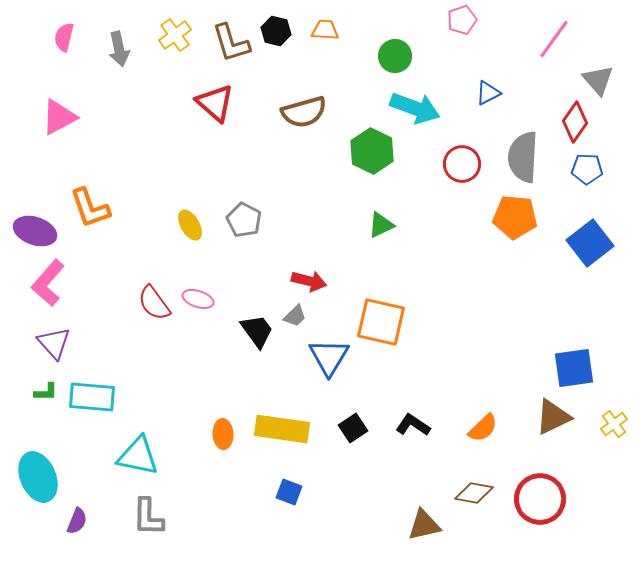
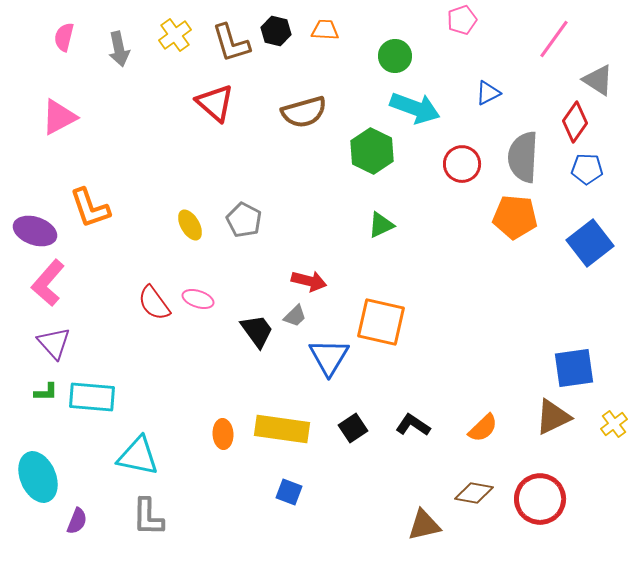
gray triangle at (598, 80): rotated 16 degrees counterclockwise
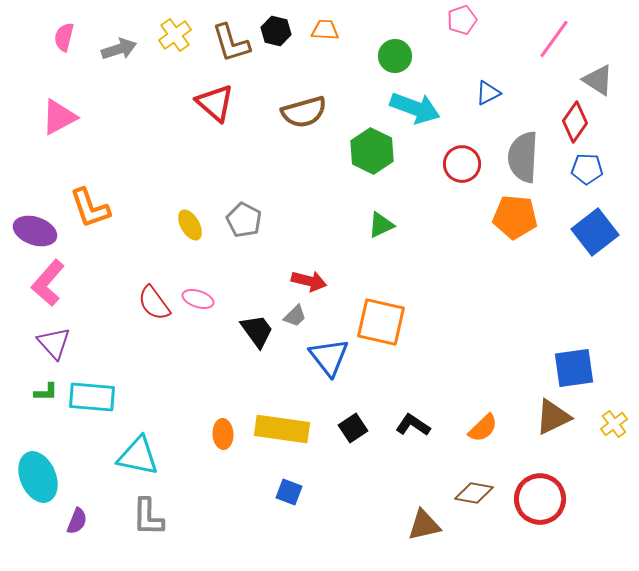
gray arrow at (119, 49): rotated 96 degrees counterclockwise
blue square at (590, 243): moved 5 px right, 11 px up
blue triangle at (329, 357): rotated 9 degrees counterclockwise
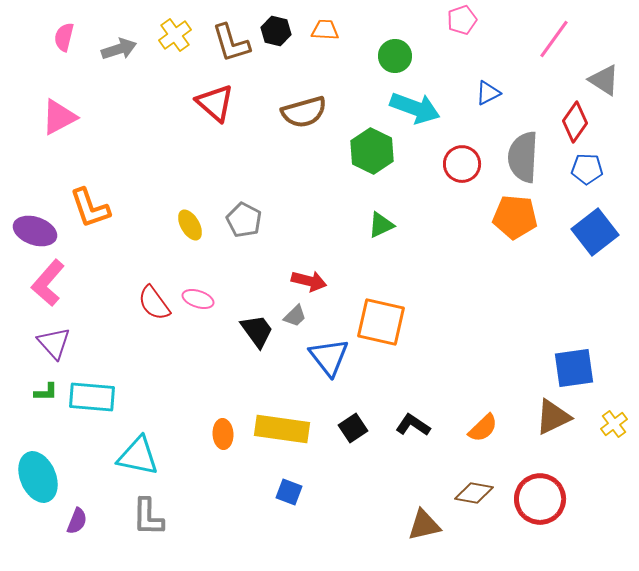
gray triangle at (598, 80): moved 6 px right
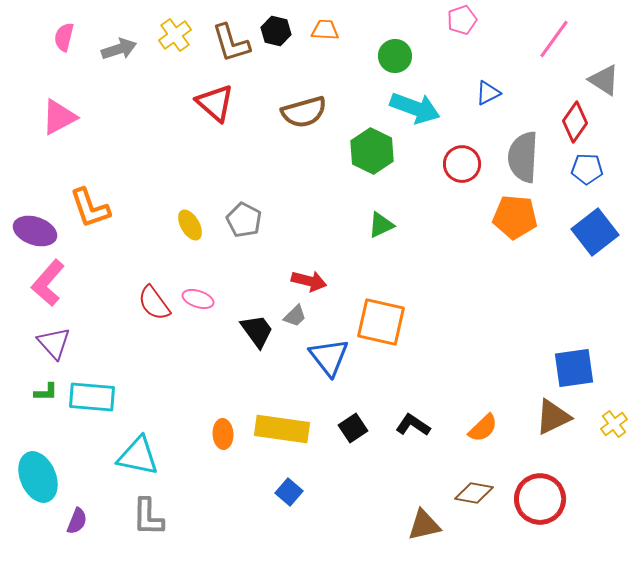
blue square at (289, 492): rotated 20 degrees clockwise
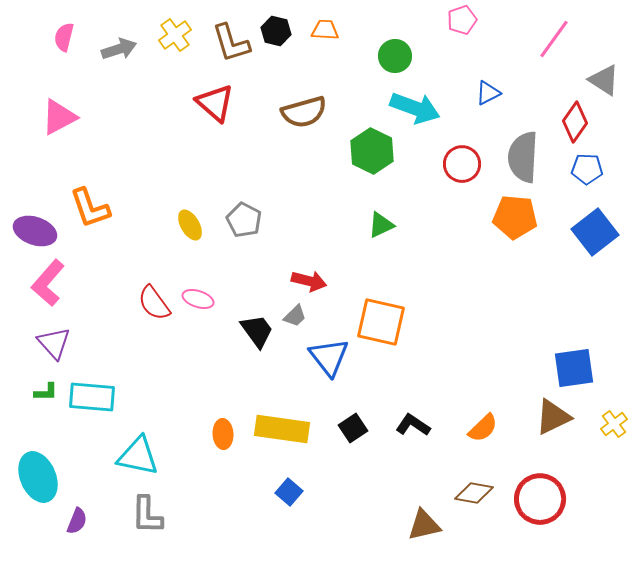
gray L-shape at (148, 517): moved 1 px left, 2 px up
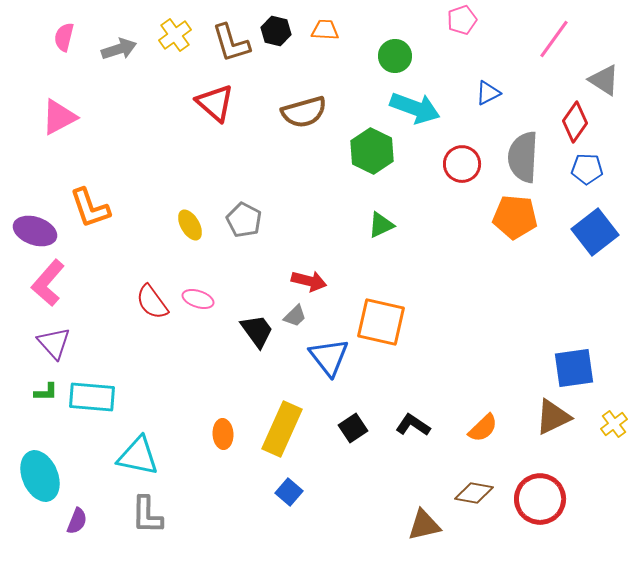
red semicircle at (154, 303): moved 2 px left, 1 px up
yellow rectangle at (282, 429): rotated 74 degrees counterclockwise
cyan ellipse at (38, 477): moved 2 px right, 1 px up
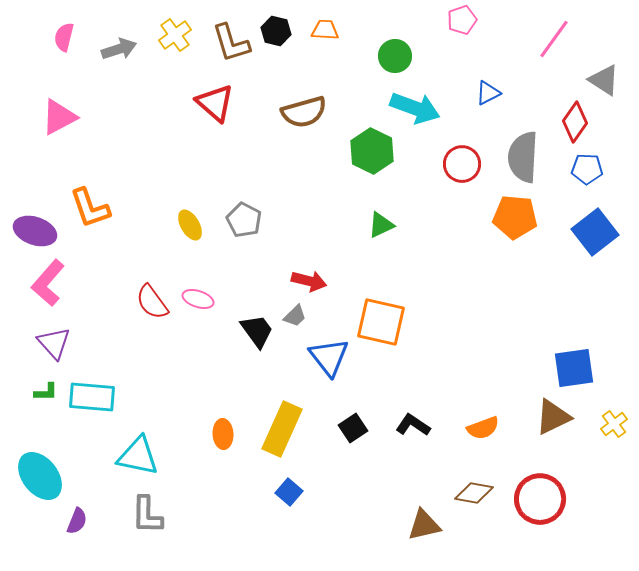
orange semicircle at (483, 428): rotated 24 degrees clockwise
cyan ellipse at (40, 476): rotated 15 degrees counterclockwise
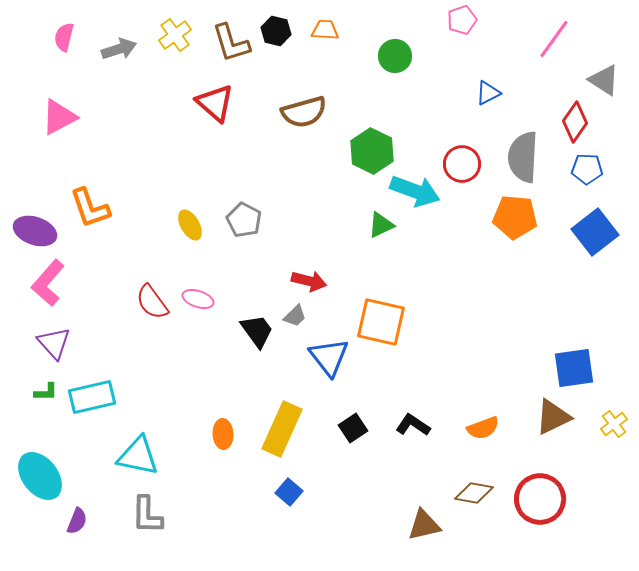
cyan arrow at (415, 108): moved 83 px down
cyan rectangle at (92, 397): rotated 18 degrees counterclockwise
